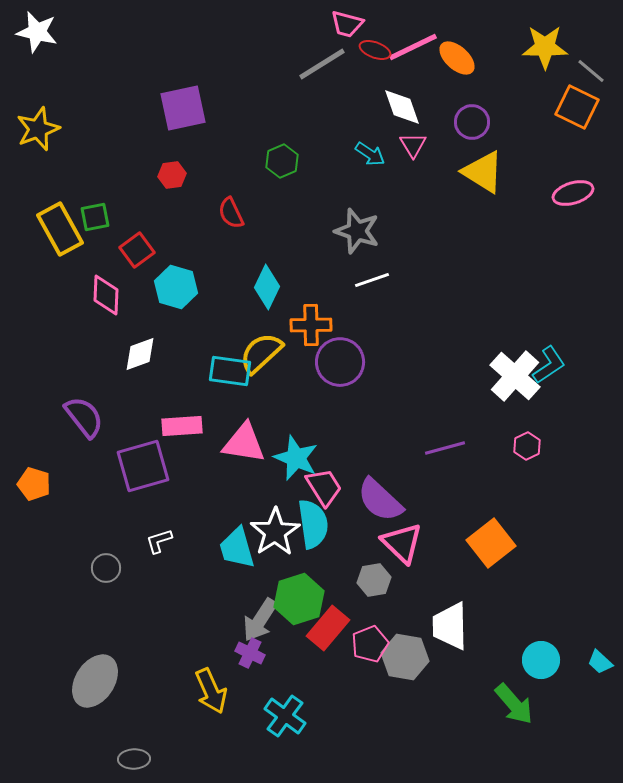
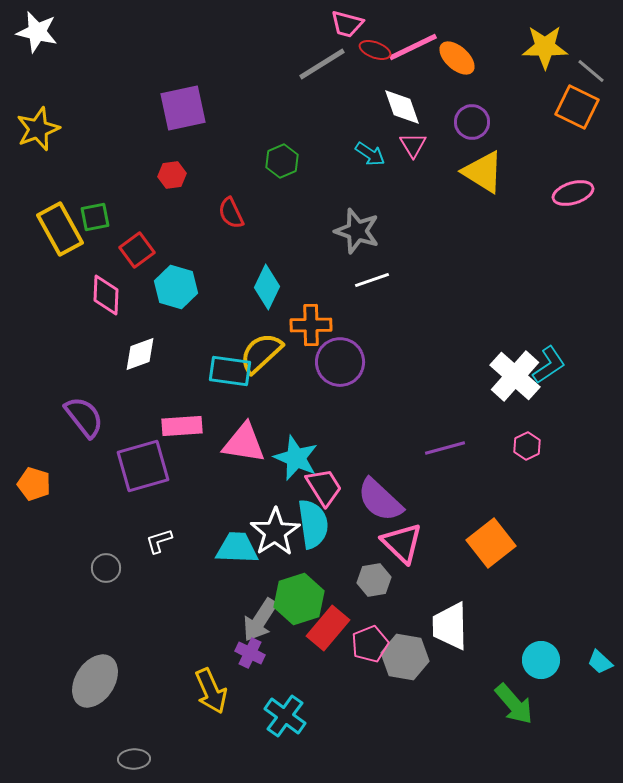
cyan trapezoid at (237, 548): rotated 108 degrees clockwise
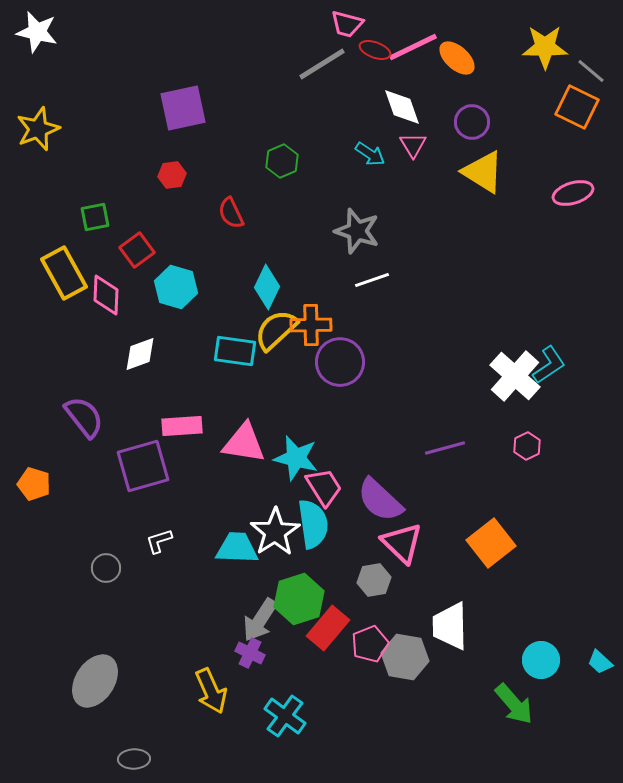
yellow rectangle at (60, 229): moved 4 px right, 44 px down
yellow semicircle at (261, 353): moved 15 px right, 23 px up
cyan rectangle at (230, 371): moved 5 px right, 20 px up
cyan star at (296, 458): rotated 9 degrees counterclockwise
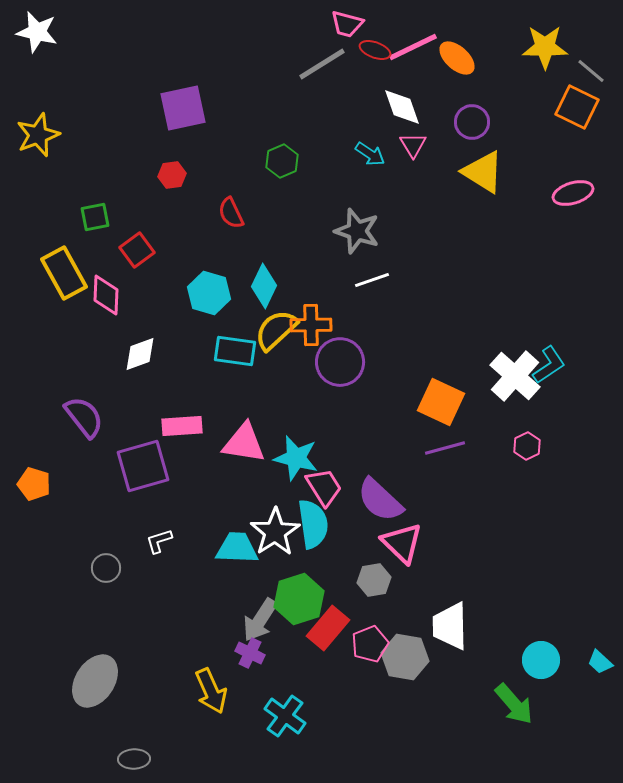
yellow star at (38, 129): moved 6 px down
cyan hexagon at (176, 287): moved 33 px right, 6 px down
cyan diamond at (267, 287): moved 3 px left, 1 px up
orange square at (491, 543): moved 50 px left, 141 px up; rotated 27 degrees counterclockwise
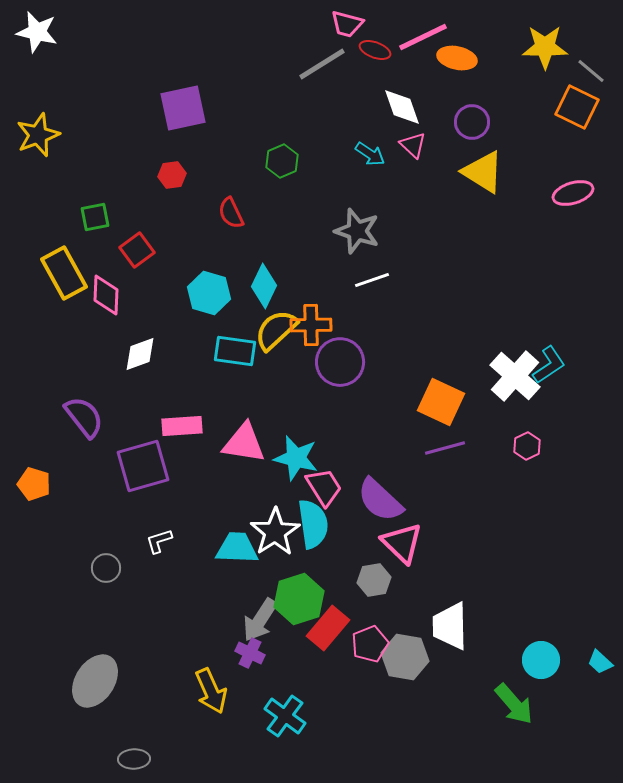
pink line at (413, 47): moved 10 px right, 10 px up
orange ellipse at (457, 58): rotated 30 degrees counterclockwise
pink triangle at (413, 145): rotated 16 degrees counterclockwise
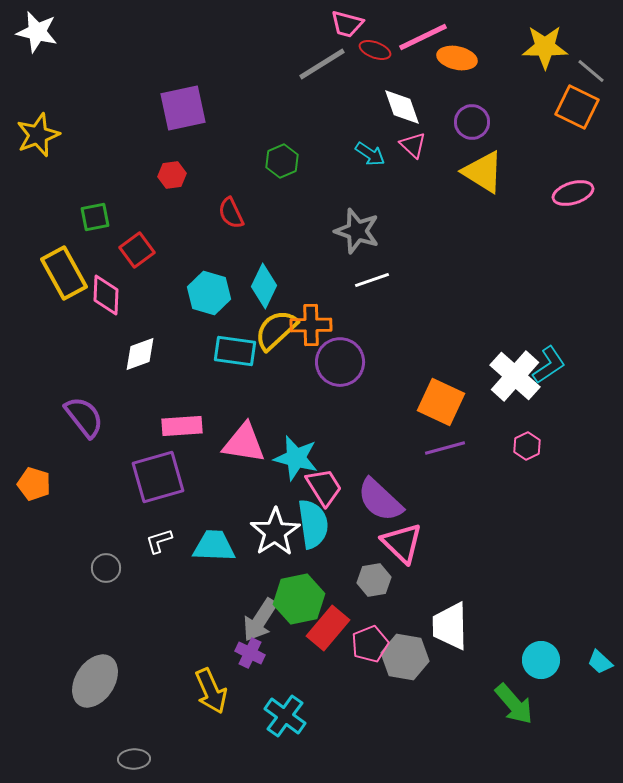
purple square at (143, 466): moved 15 px right, 11 px down
cyan trapezoid at (237, 548): moved 23 px left, 2 px up
green hexagon at (299, 599): rotated 6 degrees clockwise
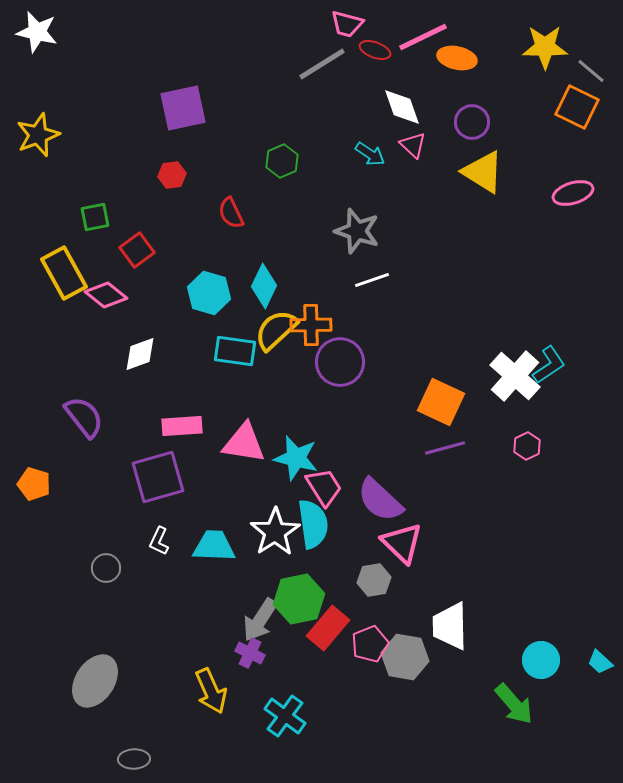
pink diamond at (106, 295): rotated 54 degrees counterclockwise
white L-shape at (159, 541): rotated 48 degrees counterclockwise
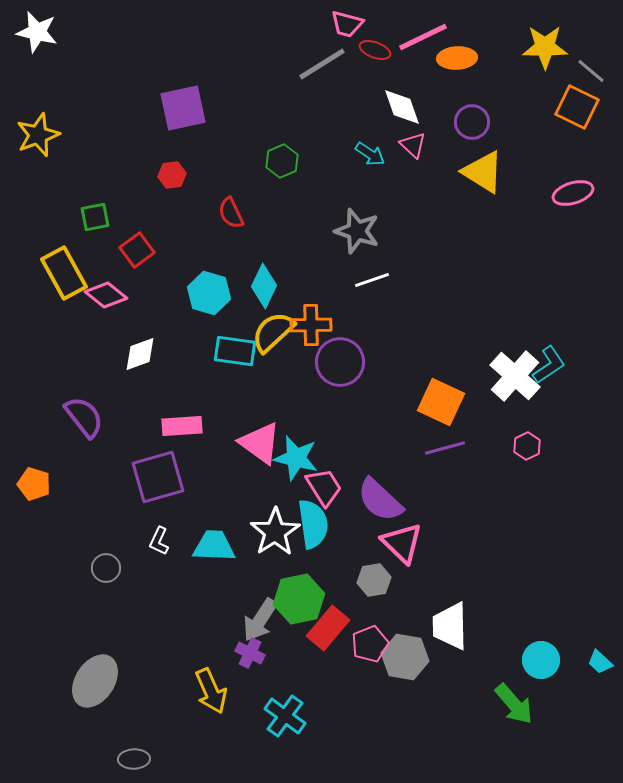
orange ellipse at (457, 58): rotated 15 degrees counterclockwise
yellow semicircle at (276, 330): moved 3 px left, 2 px down
pink triangle at (244, 443): moved 16 px right; rotated 27 degrees clockwise
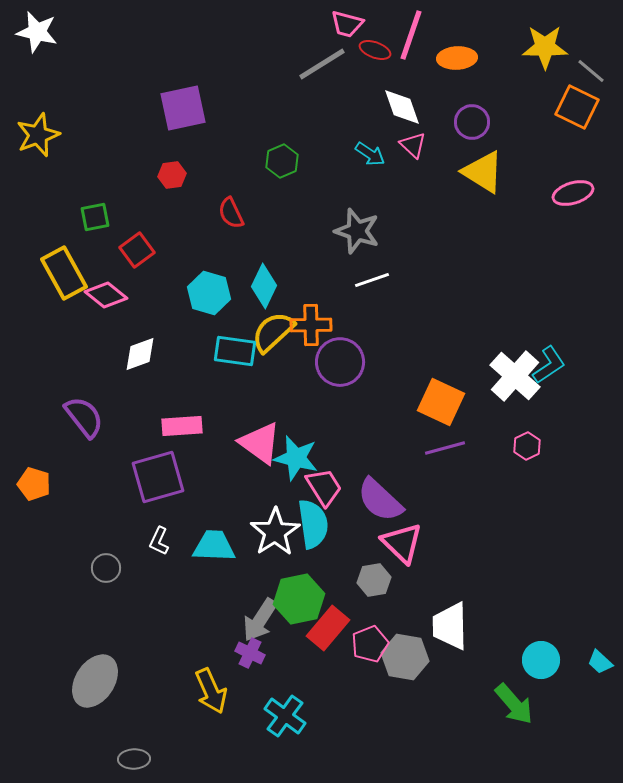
pink line at (423, 37): moved 12 px left, 2 px up; rotated 45 degrees counterclockwise
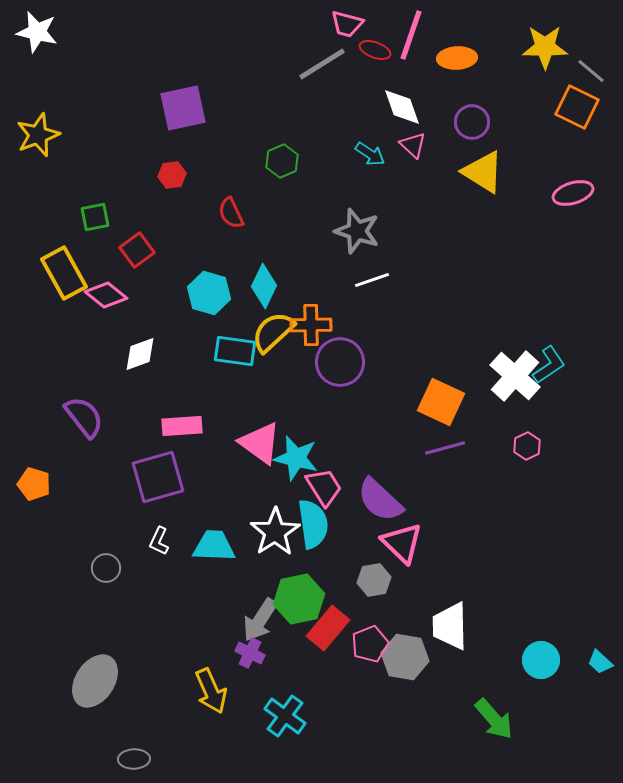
green arrow at (514, 704): moved 20 px left, 15 px down
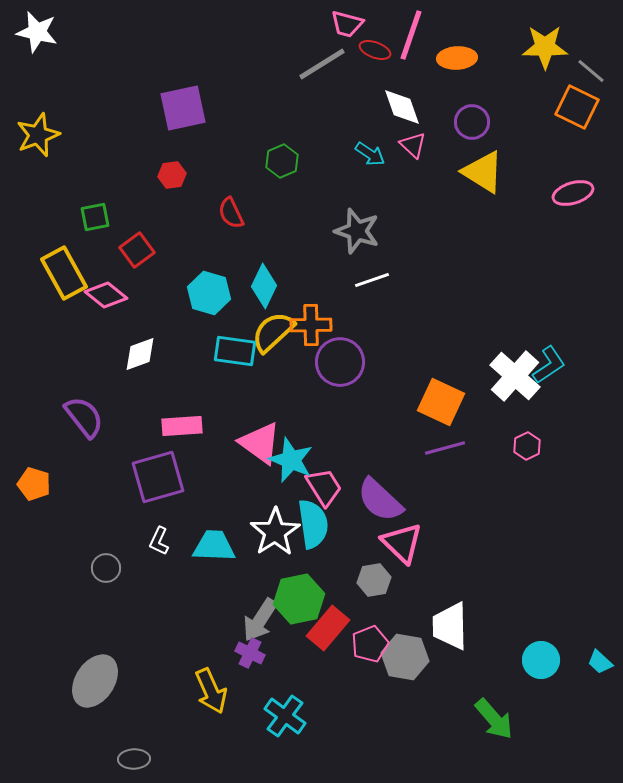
cyan star at (296, 458): moved 5 px left, 2 px down; rotated 9 degrees clockwise
